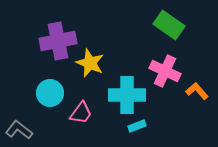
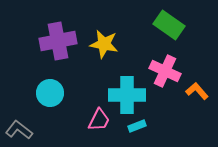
yellow star: moved 14 px right, 19 px up; rotated 12 degrees counterclockwise
pink trapezoid: moved 18 px right, 7 px down; rotated 10 degrees counterclockwise
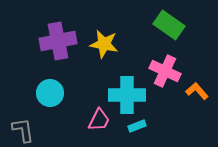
gray L-shape: moved 4 px right; rotated 44 degrees clockwise
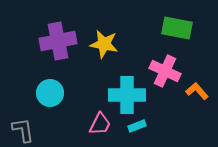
green rectangle: moved 8 px right, 3 px down; rotated 24 degrees counterclockwise
pink trapezoid: moved 1 px right, 4 px down
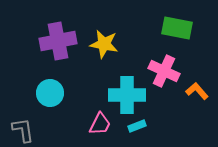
pink cross: moved 1 px left
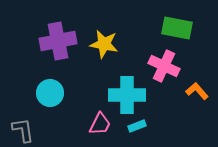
pink cross: moved 5 px up
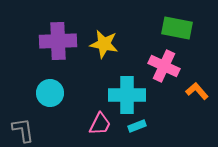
purple cross: rotated 9 degrees clockwise
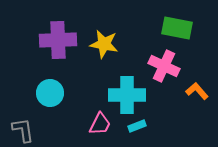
purple cross: moved 1 px up
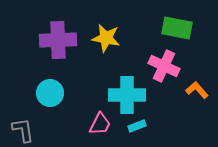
yellow star: moved 2 px right, 6 px up
orange L-shape: moved 1 px up
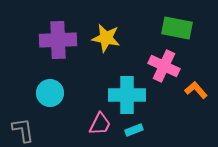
orange L-shape: moved 1 px left
cyan rectangle: moved 3 px left, 4 px down
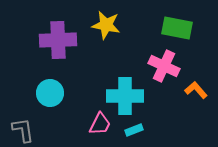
yellow star: moved 13 px up
cyan cross: moved 2 px left, 1 px down
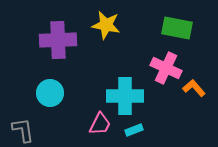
pink cross: moved 2 px right, 2 px down
orange L-shape: moved 2 px left, 2 px up
